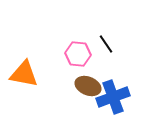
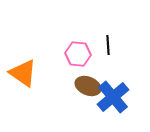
black line: moved 2 px right, 1 px down; rotated 30 degrees clockwise
orange triangle: moved 1 px left, 1 px up; rotated 24 degrees clockwise
blue cross: rotated 20 degrees counterclockwise
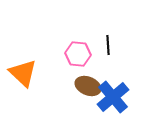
orange triangle: rotated 8 degrees clockwise
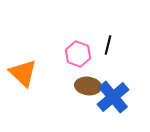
black line: rotated 18 degrees clockwise
pink hexagon: rotated 15 degrees clockwise
brown ellipse: rotated 15 degrees counterclockwise
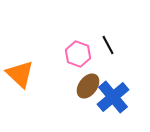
black line: rotated 42 degrees counterclockwise
orange triangle: moved 3 px left, 1 px down
brown ellipse: rotated 60 degrees counterclockwise
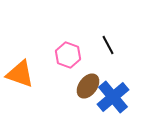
pink hexagon: moved 10 px left, 1 px down
orange triangle: rotated 24 degrees counterclockwise
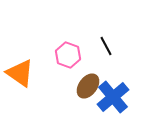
black line: moved 2 px left, 1 px down
orange triangle: moved 1 px up; rotated 16 degrees clockwise
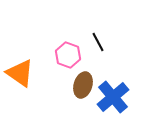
black line: moved 8 px left, 4 px up
brown ellipse: moved 5 px left, 1 px up; rotated 20 degrees counterclockwise
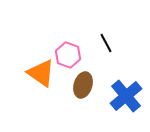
black line: moved 8 px right, 1 px down
orange triangle: moved 21 px right
blue cross: moved 13 px right, 1 px up
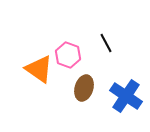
orange triangle: moved 2 px left, 4 px up
brown ellipse: moved 1 px right, 3 px down
blue cross: rotated 16 degrees counterclockwise
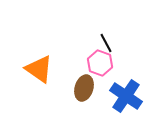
pink hexagon: moved 32 px right, 8 px down
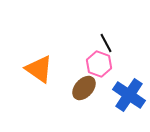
pink hexagon: moved 1 px left, 1 px down
brown ellipse: rotated 25 degrees clockwise
blue cross: moved 3 px right, 1 px up
